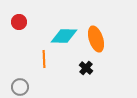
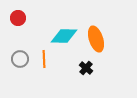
red circle: moved 1 px left, 4 px up
gray circle: moved 28 px up
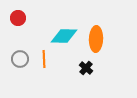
orange ellipse: rotated 20 degrees clockwise
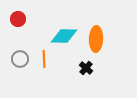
red circle: moved 1 px down
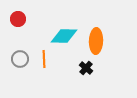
orange ellipse: moved 2 px down
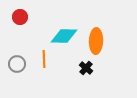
red circle: moved 2 px right, 2 px up
gray circle: moved 3 px left, 5 px down
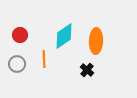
red circle: moved 18 px down
cyan diamond: rotated 36 degrees counterclockwise
black cross: moved 1 px right, 2 px down
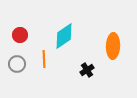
orange ellipse: moved 17 px right, 5 px down
black cross: rotated 16 degrees clockwise
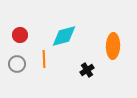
cyan diamond: rotated 20 degrees clockwise
